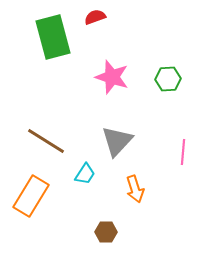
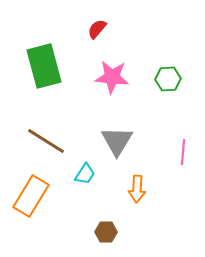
red semicircle: moved 2 px right, 12 px down; rotated 30 degrees counterclockwise
green rectangle: moved 9 px left, 29 px down
pink star: rotated 12 degrees counterclockwise
gray triangle: rotated 12 degrees counterclockwise
orange arrow: moved 2 px right; rotated 20 degrees clockwise
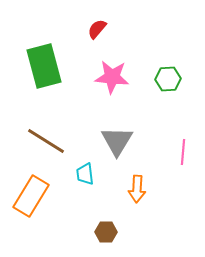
cyan trapezoid: rotated 140 degrees clockwise
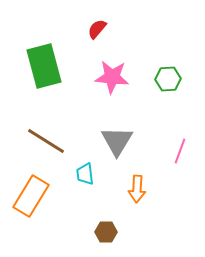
pink line: moved 3 px left, 1 px up; rotated 15 degrees clockwise
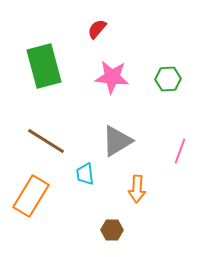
gray triangle: rotated 28 degrees clockwise
brown hexagon: moved 6 px right, 2 px up
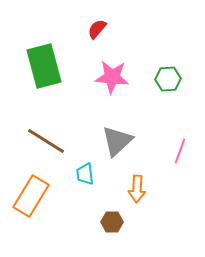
gray triangle: rotated 12 degrees counterclockwise
brown hexagon: moved 8 px up
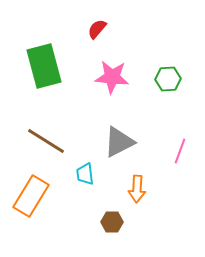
gray triangle: moved 2 px right, 1 px down; rotated 16 degrees clockwise
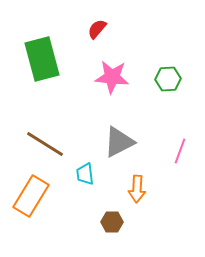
green rectangle: moved 2 px left, 7 px up
brown line: moved 1 px left, 3 px down
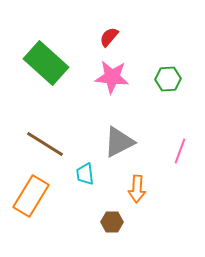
red semicircle: moved 12 px right, 8 px down
green rectangle: moved 4 px right, 4 px down; rotated 33 degrees counterclockwise
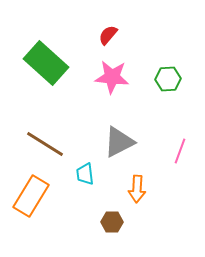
red semicircle: moved 1 px left, 2 px up
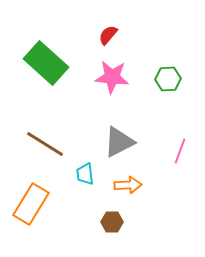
orange arrow: moved 9 px left, 4 px up; rotated 96 degrees counterclockwise
orange rectangle: moved 8 px down
